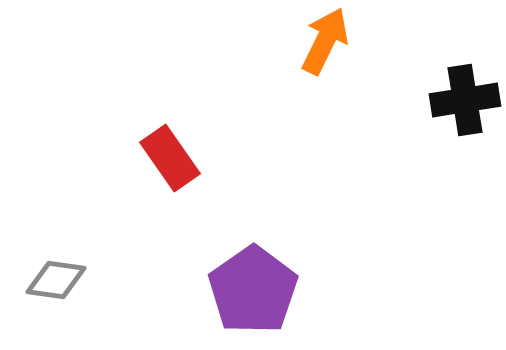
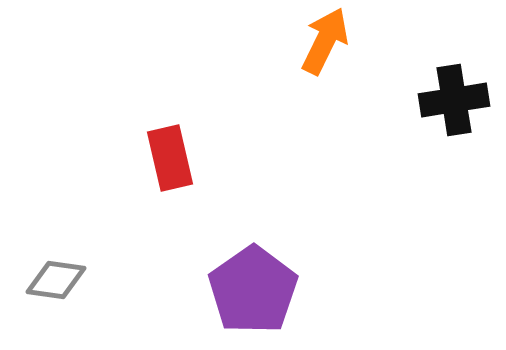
black cross: moved 11 px left
red rectangle: rotated 22 degrees clockwise
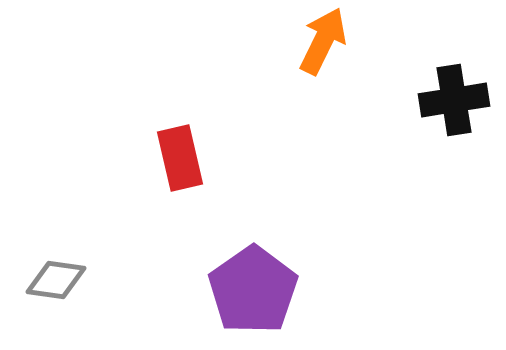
orange arrow: moved 2 px left
red rectangle: moved 10 px right
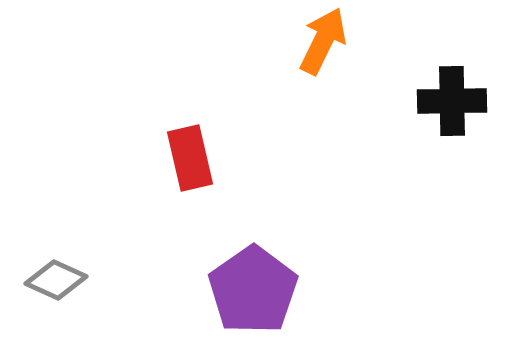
black cross: moved 2 px left, 1 px down; rotated 8 degrees clockwise
red rectangle: moved 10 px right
gray diamond: rotated 16 degrees clockwise
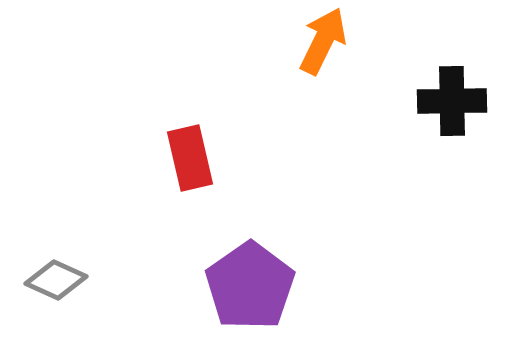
purple pentagon: moved 3 px left, 4 px up
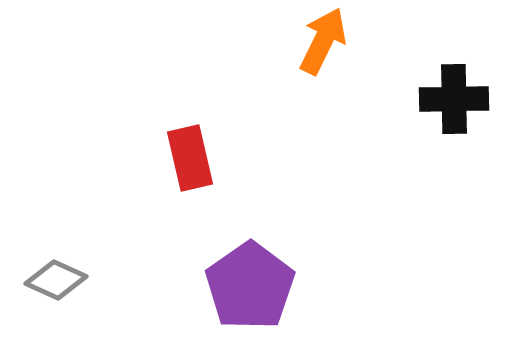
black cross: moved 2 px right, 2 px up
